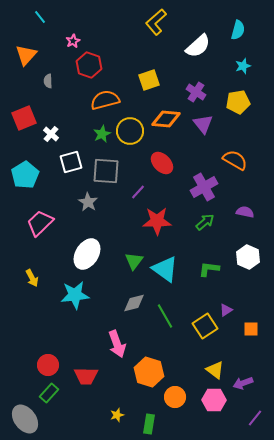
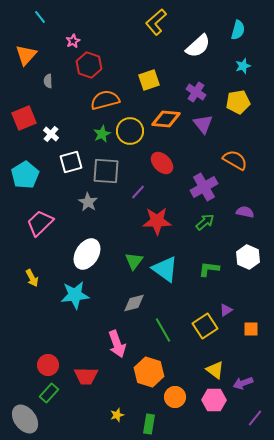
green line at (165, 316): moved 2 px left, 14 px down
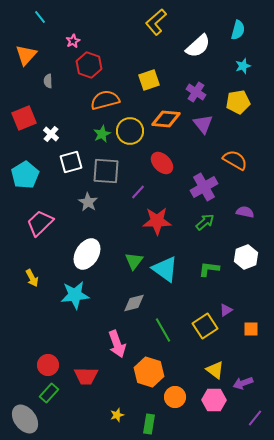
white hexagon at (248, 257): moved 2 px left; rotated 15 degrees clockwise
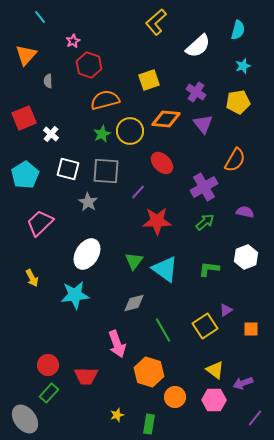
orange semicircle at (235, 160): rotated 90 degrees clockwise
white square at (71, 162): moved 3 px left, 7 px down; rotated 30 degrees clockwise
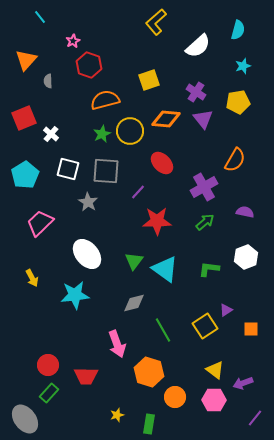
orange triangle at (26, 55): moved 5 px down
purple triangle at (203, 124): moved 5 px up
white ellipse at (87, 254): rotated 72 degrees counterclockwise
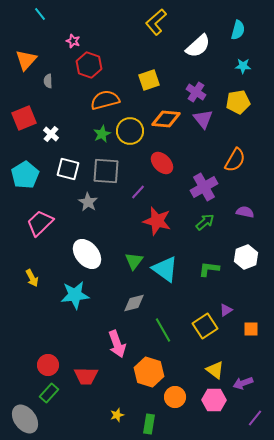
cyan line at (40, 17): moved 3 px up
pink star at (73, 41): rotated 24 degrees counterclockwise
cyan star at (243, 66): rotated 21 degrees clockwise
red star at (157, 221): rotated 16 degrees clockwise
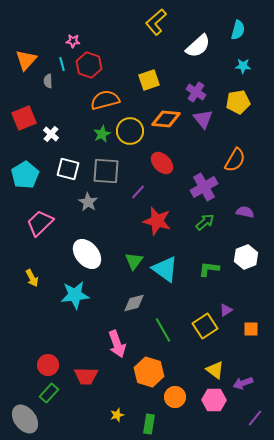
cyan line at (40, 14): moved 22 px right, 50 px down; rotated 24 degrees clockwise
pink star at (73, 41): rotated 16 degrees counterclockwise
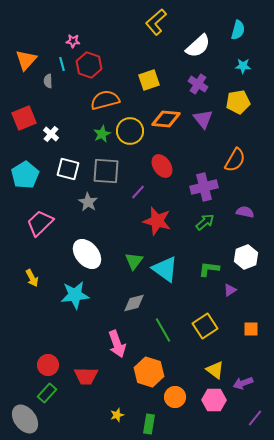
purple cross at (196, 92): moved 2 px right, 8 px up
red ellipse at (162, 163): moved 3 px down; rotated 10 degrees clockwise
purple cross at (204, 187): rotated 16 degrees clockwise
purple triangle at (226, 310): moved 4 px right, 20 px up
green rectangle at (49, 393): moved 2 px left
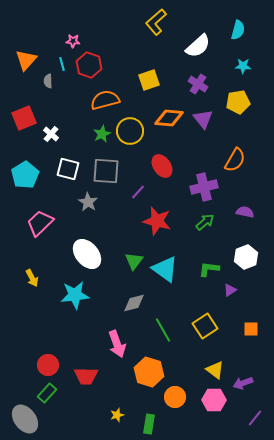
orange diamond at (166, 119): moved 3 px right, 1 px up
